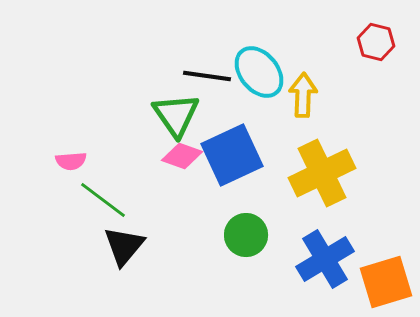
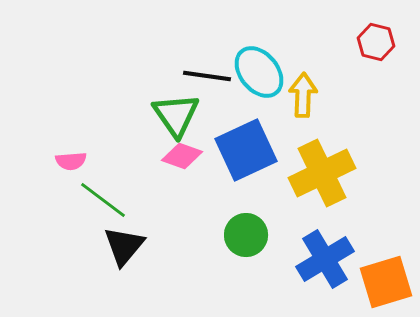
blue square: moved 14 px right, 5 px up
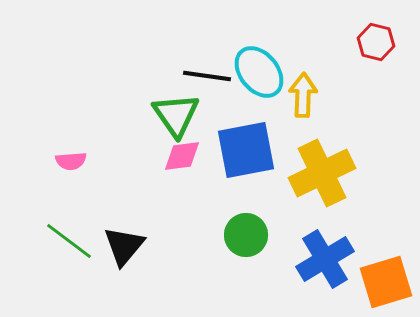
blue square: rotated 14 degrees clockwise
pink diamond: rotated 27 degrees counterclockwise
green line: moved 34 px left, 41 px down
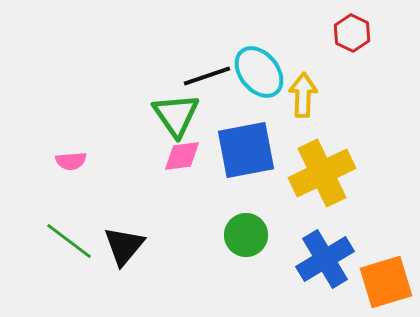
red hexagon: moved 24 px left, 9 px up; rotated 12 degrees clockwise
black line: rotated 27 degrees counterclockwise
